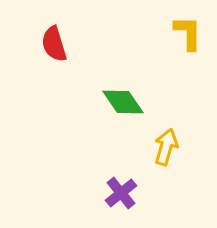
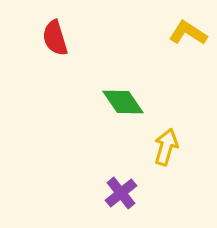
yellow L-shape: rotated 57 degrees counterclockwise
red semicircle: moved 1 px right, 6 px up
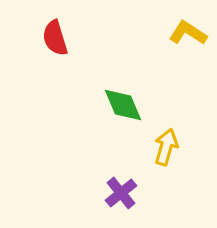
green diamond: moved 3 px down; rotated 12 degrees clockwise
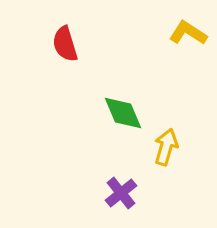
red semicircle: moved 10 px right, 6 px down
green diamond: moved 8 px down
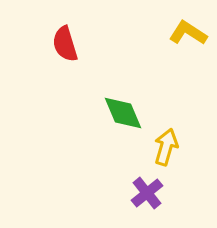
purple cross: moved 26 px right
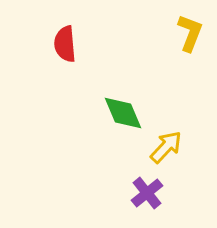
yellow L-shape: moved 2 px right; rotated 78 degrees clockwise
red semicircle: rotated 12 degrees clockwise
yellow arrow: rotated 27 degrees clockwise
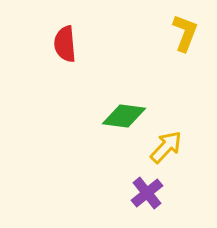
yellow L-shape: moved 5 px left
green diamond: moved 1 px right, 3 px down; rotated 60 degrees counterclockwise
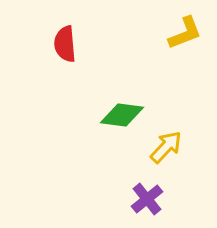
yellow L-shape: rotated 48 degrees clockwise
green diamond: moved 2 px left, 1 px up
purple cross: moved 6 px down
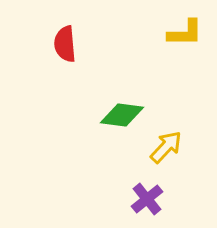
yellow L-shape: rotated 21 degrees clockwise
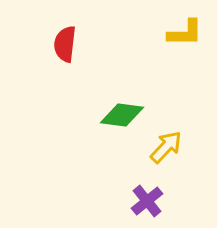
red semicircle: rotated 12 degrees clockwise
purple cross: moved 2 px down
